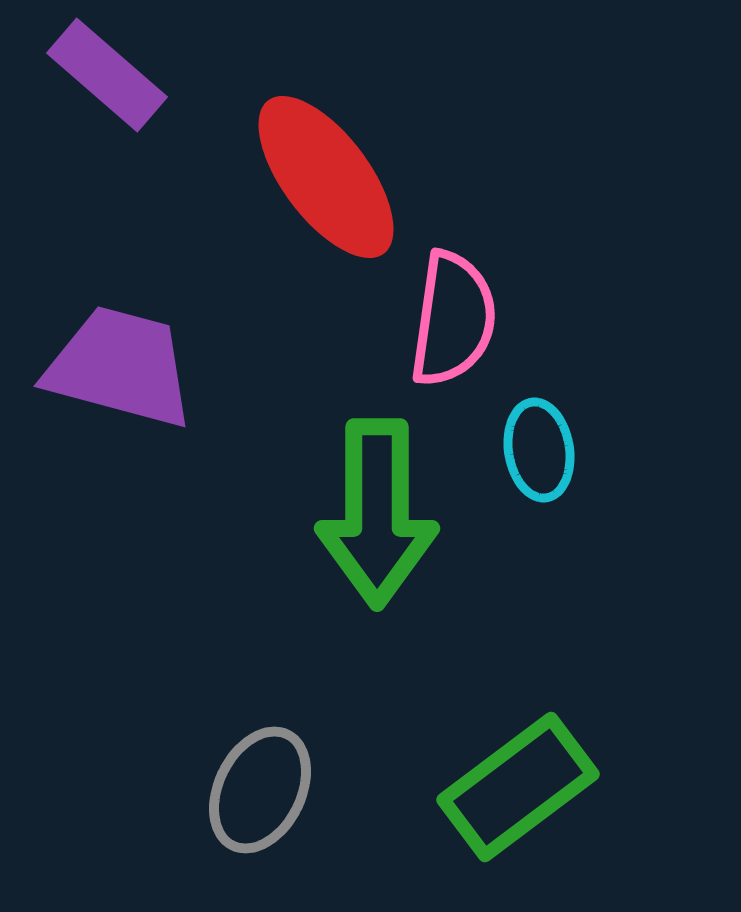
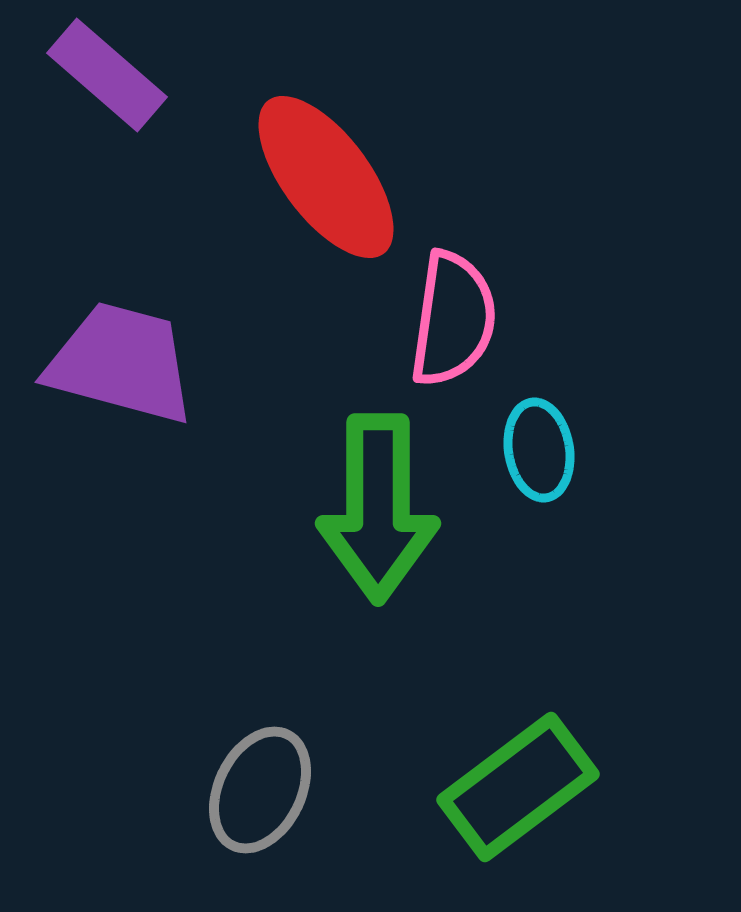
purple trapezoid: moved 1 px right, 4 px up
green arrow: moved 1 px right, 5 px up
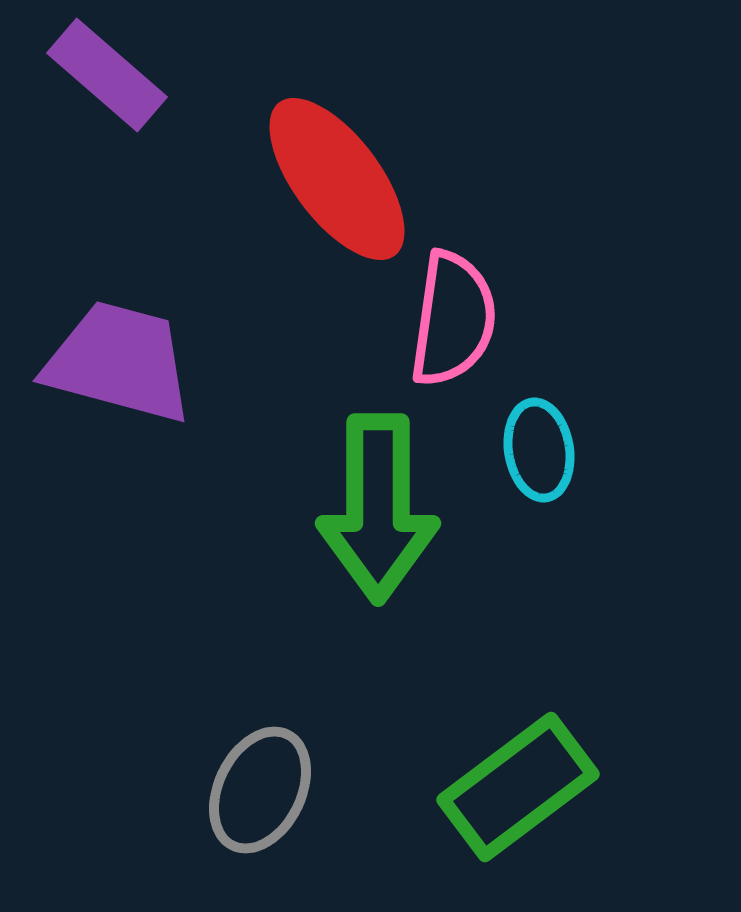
red ellipse: moved 11 px right, 2 px down
purple trapezoid: moved 2 px left, 1 px up
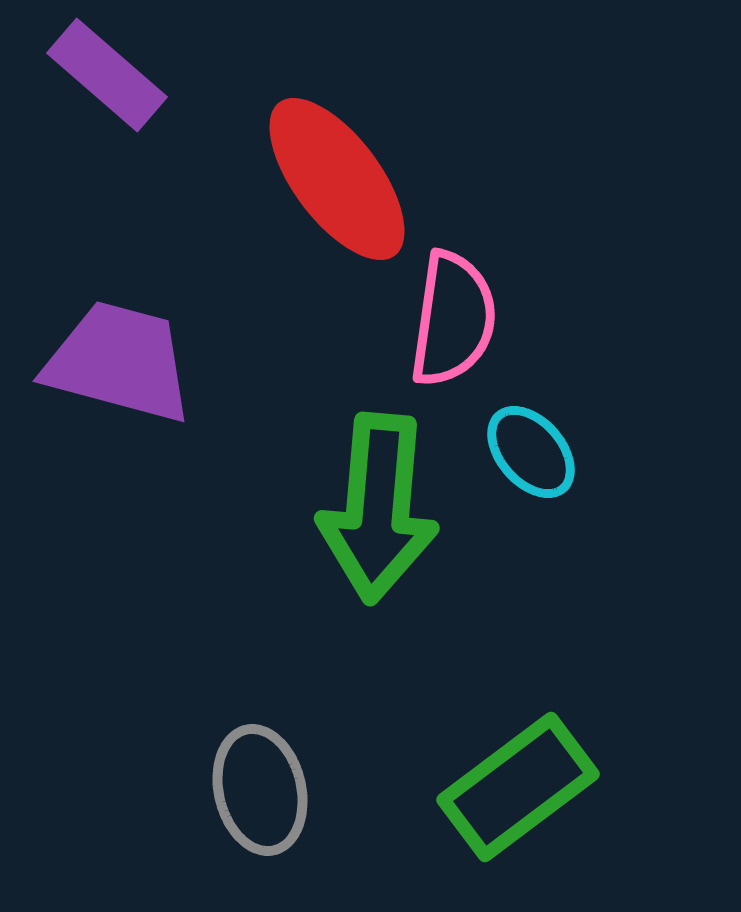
cyan ellipse: moved 8 px left, 2 px down; rotated 32 degrees counterclockwise
green arrow: rotated 5 degrees clockwise
gray ellipse: rotated 39 degrees counterclockwise
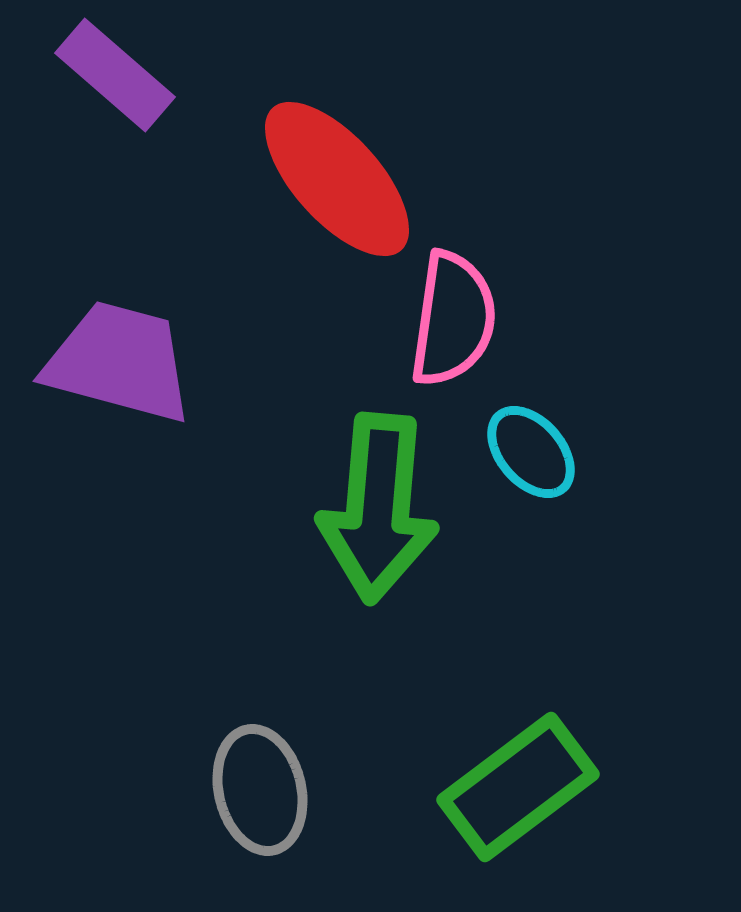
purple rectangle: moved 8 px right
red ellipse: rotated 5 degrees counterclockwise
